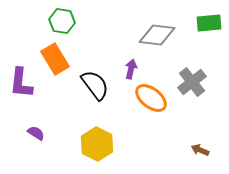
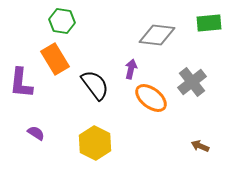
yellow hexagon: moved 2 px left, 1 px up
brown arrow: moved 4 px up
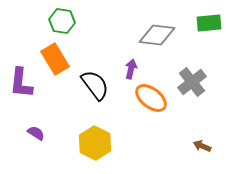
brown arrow: moved 2 px right
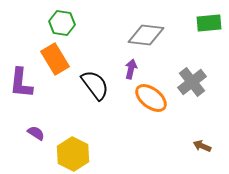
green hexagon: moved 2 px down
gray diamond: moved 11 px left
yellow hexagon: moved 22 px left, 11 px down
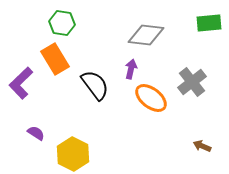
purple L-shape: rotated 40 degrees clockwise
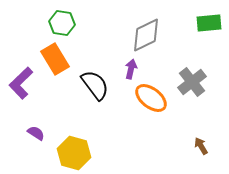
gray diamond: rotated 33 degrees counterclockwise
brown arrow: moved 1 px left; rotated 36 degrees clockwise
yellow hexagon: moved 1 px right, 1 px up; rotated 12 degrees counterclockwise
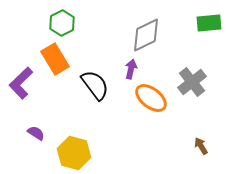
green hexagon: rotated 25 degrees clockwise
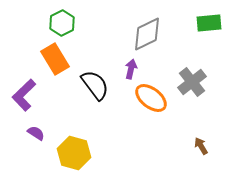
gray diamond: moved 1 px right, 1 px up
purple L-shape: moved 3 px right, 12 px down
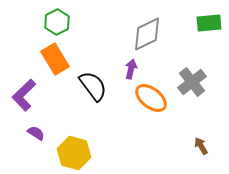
green hexagon: moved 5 px left, 1 px up
black semicircle: moved 2 px left, 1 px down
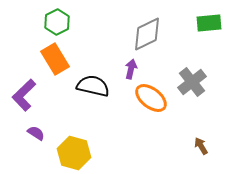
black semicircle: rotated 40 degrees counterclockwise
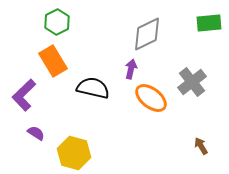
orange rectangle: moved 2 px left, 2 px down
black semicircle: moved 2 px down
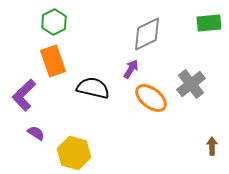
green hexagon: moved 3 px left
orange rectangle: rotated 12 degrees clockwise
purple arrow: rotated 18 degrees clockwise
gray cross: moved 1 px left, 2 px down
brown arrow: moved 11 px right; rotated 30 degrees clockwise
